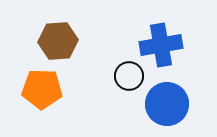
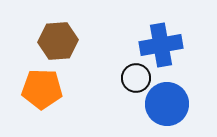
black circle: moved 7 px right, 2 px down
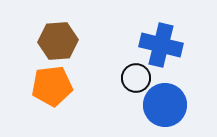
blue cross: rotated 24 degrees clockwise
orange pentagon: moved 10 px right, 3 px up; rotated 9 degrees counterclockwise
blue circle: moved 2 px left, 1 px down
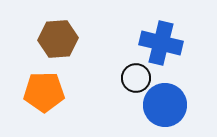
brown hexagon: moved 2 px up
blue cross: moved 2 px up
orange pentagon: moved 8 px left, 6 px down; rotated 6 degrees clockwise
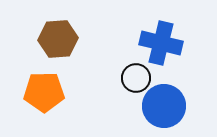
blue circle: moved 1 px left, 1 px down
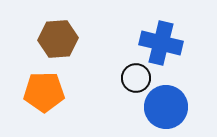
blue circle: moved 2 px right, 1 px down
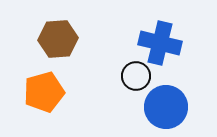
blue cross: moved 1 px left
black circle: moved 2 px up
orange pentagon: rotated 15 degrees counterclockwise
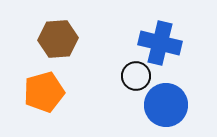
blue circle: moved 2 px up
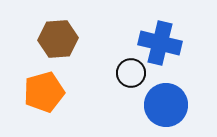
black circle: moved 5 px left, 3 px up
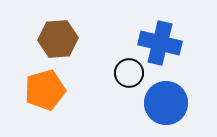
black circle: moved 2 px left
orange pentagon: moved 1 px right, 2 px up
blue circle: moved 2 px up
